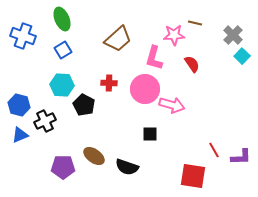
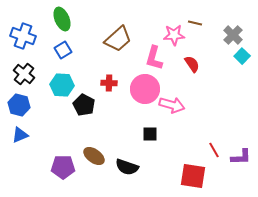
black cross: moved 21 px left, 47 px up; rotated 25 degrees counterclockwise
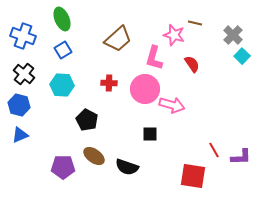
pink star: rotated 20 degrees clockwise
black pentagon: moved 3 px right, 15 px down
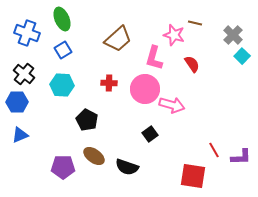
blue cross: moved 4 px right, 3 px up
blue hexagon: moved 2 px left, 3 px up; rotated 15 degrees counterclockwise
black square: rotated 35 degrees counterclockwise
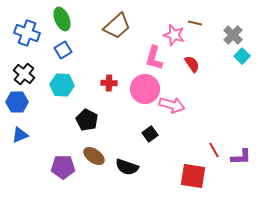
brown trapezoid: moved 1 px left, 13 px up
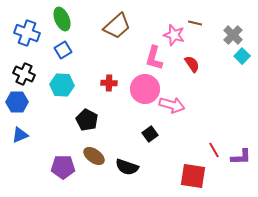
black cross: rotated 15 degrees counterclockwise
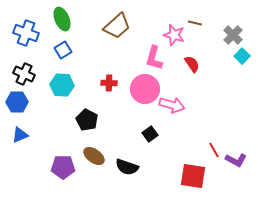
blue cross: moved 1 px left
purple L-shape: moved 5 px left, 3 px down; rotated 30 degrees clockwise
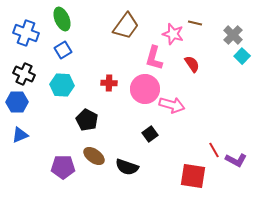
brown trapezoid: moved 9 px right; rotated 12 degrees counterclockwise
pink star: moved 1 px left, 1 px up
